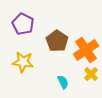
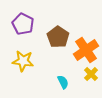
brown pentagon: moved 1 px right, 4 px up
yellow star: moved 1 px up
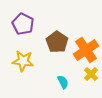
brown pentagon: moved 1 px left, 5 px down
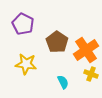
yellow star: moved 3 px right, 3 px down
yellow cross: rotated 24 degrees counterclockwise
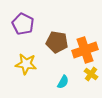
brown pentagon: rotated 25 degrees counterclockwise
orange cross: moved 1 px left; rotated 15 degrees clockwise
yellow cross: rotated 16 degrees clockwise
cyan semicircle: rotated 56 degrees clockwise
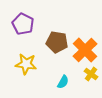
orange cross: rotated 25 degrees counterclockwise
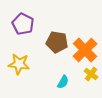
yellow star: moved 7 px left
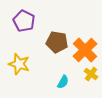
purple pentagon: moved 1 px right, 3 px up
yellow star: rotated 10 degrees clockwise
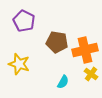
orange cross: rotated 30 degrees clockwise
